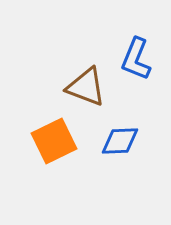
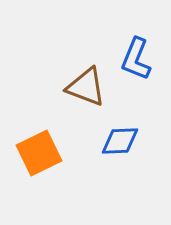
orange square: moved 15 px left, 12 px down
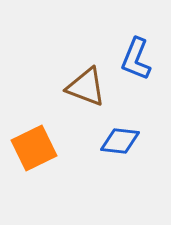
blue diamond: rotated 9 degrees clockwise
orange square: moved 5 px left, 5 px up
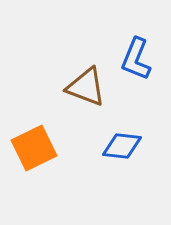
blue diamond: moved 2 px right, 5 px down
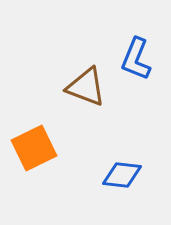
blue diamond: moved 29 px down
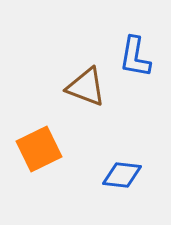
blue L-shape: moved 1 px left, 2 px up; rotated 12 degrees counterclockwise
orange square: moved 5 px right, 1 px down
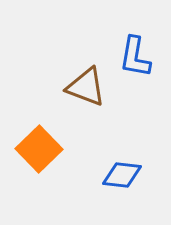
orange square: rotated 18 degrees counterclockwise
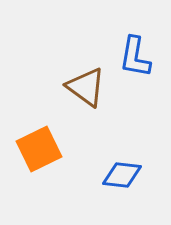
brown triangle: rotated 15 degrees clockwise
orange square: rotated 18 degrees clockwise
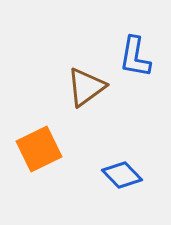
brown triangle: rotated 48 degrees clockwise
blue diamond: rotated 39 degrees clockwise
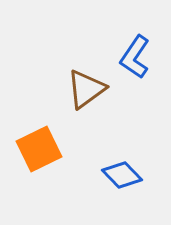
blue L-shape: rotated 24 degrees clockwise
brown triangle: moved 2 px down
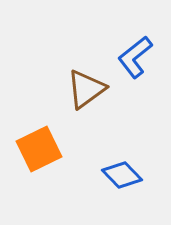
blue L-shape: rotated 18 degrees clockwise
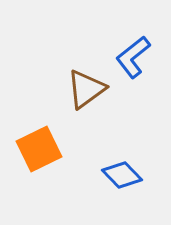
blue L-shape: moved 2 px left
